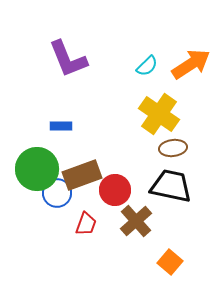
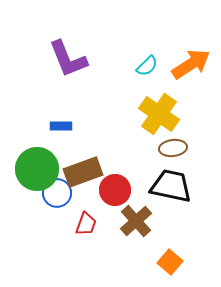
brown rectangle: moved 1 px right, 3 px up
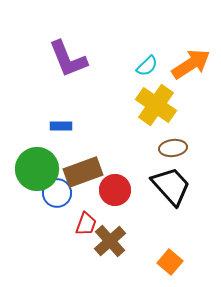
yellow cross: moved 3 px left, 9 px up
black trapezoid: rotated 36 degrees clockwise
brown cross: moved 26 px left, 20 px down
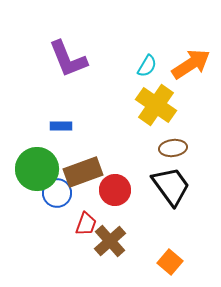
cyan semicircle: rotated 15 degrees counterclockwise
black trapezoid: rotated 6 degrees clockwise
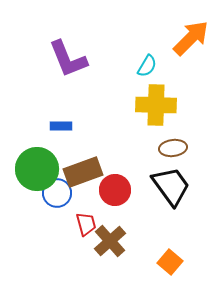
orange arrow: moved 26 px up; rotated 12 degrees counterclockwise
yellow cross: rotated 33 degrees counterclockwise
red trapezoid: rotated 35 degrees counterclockwise
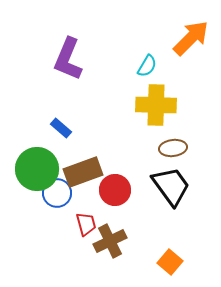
purple L-shape: rotated 45 degrees clockwise
blue rectangle: moved 2 px down; rotated 40 degrees clockwise
brown cross: rotated 16 degrees clockwise
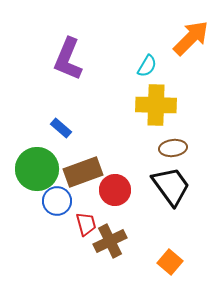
blue circle: moved 8 px down
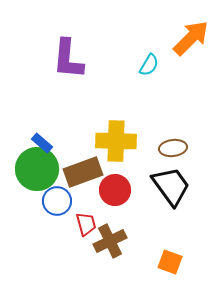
purple L-shape: rotated 18 degrees counterclockwise
cyan semicircle: moved 2 px right, 1 px up
yellow cross: moved 40 px left, 36 px down
blue rectangle: moved 19 px left, 15 px down
orange square: rotated 20 degrees counterclockwise
